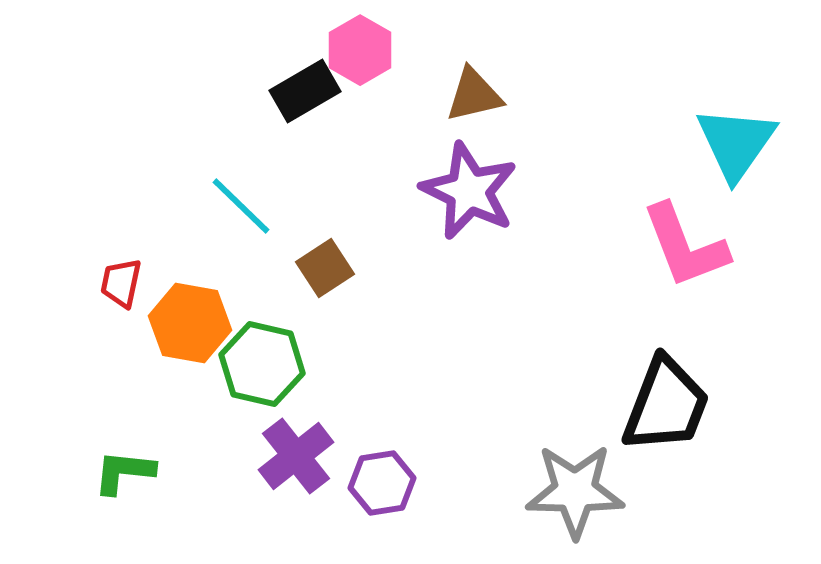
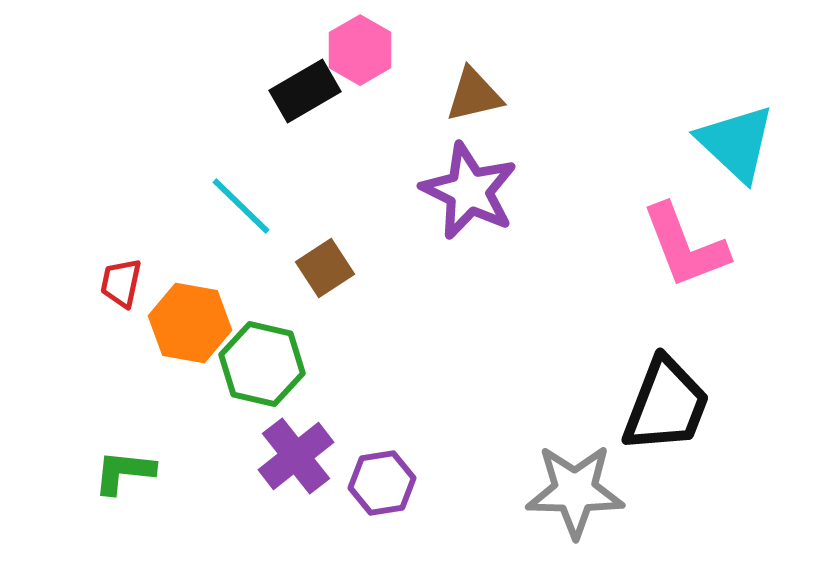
cyan triangle: rotated 22 degrees counterclockwise
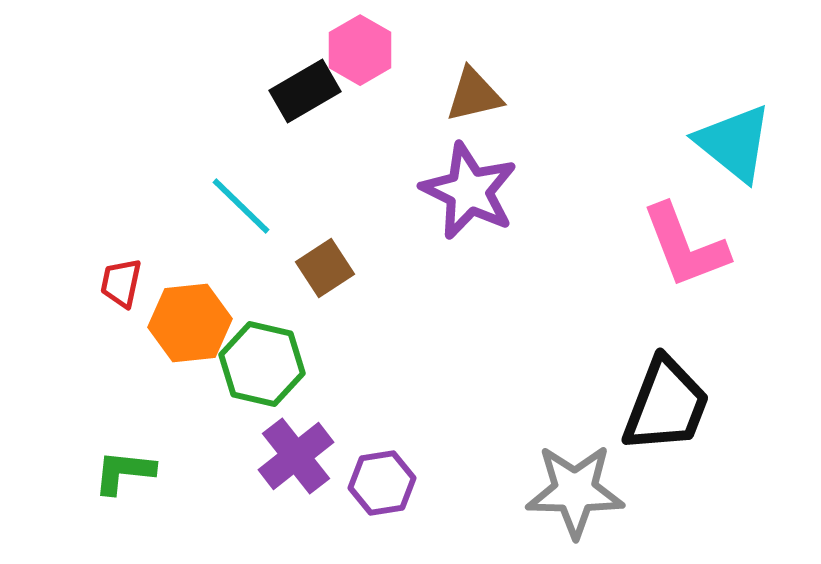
cyan triangle: moved 2 px left; rotated 4 degrees counterclockwise
orange hexagon: rotated 16 degrees counterclockwise
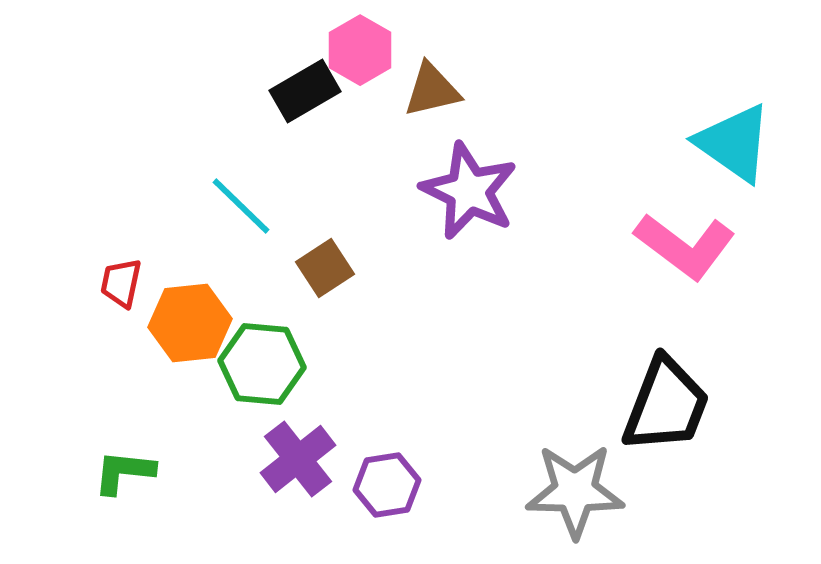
brown triangle: moved 42 px left, 5 px up
cyan triangle: rotated 4 degrees counterclockwise
pink L-shape: rotated 32 degrees counterclockwise
green hexagon: rotated 8 degrees counterclockwise
purple cross: moved 2 px right, 3 px down
purple hexagon: moved 5 px right, 2 px down
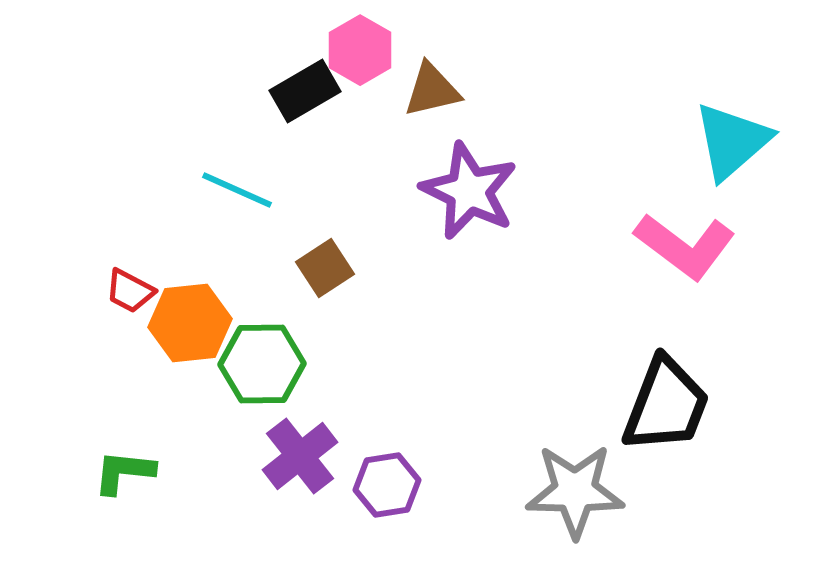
cyan triangle: moved 2 px left, 2 px up; rotated 44 degrees clockwise
cyan line: moved 4 px left, 16 px up; rotated 20 degrees counterclockwise
red trapezoid: moved 9 px right, 8 px down; rotated 74 degrees counterclockwise
green hexagon: rotated 6 degrees counterclockwise
purple cross: moved 2 px right, 3 px up
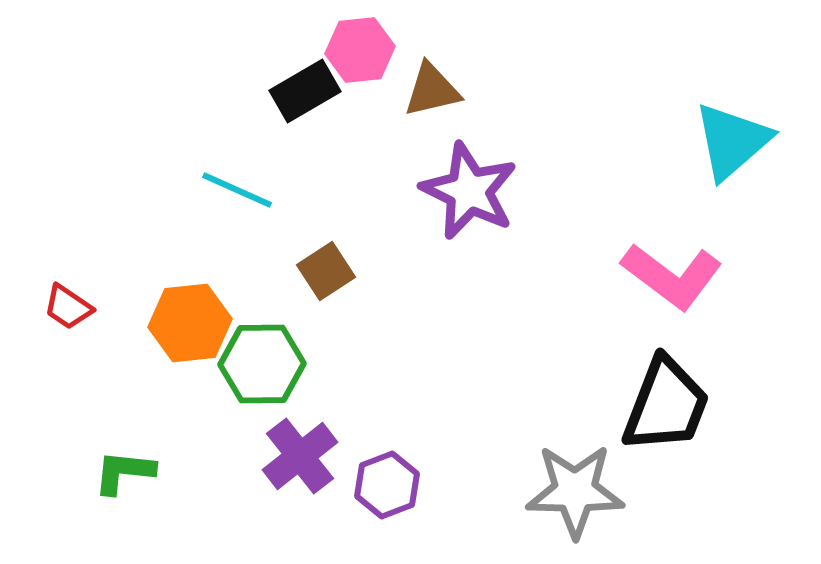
pink hexagon: rotated 24 degrees clockwise
pink L-shape: moved 13 px left, 30 px down
brown square: moved 1 px right, 3 px down
red trapezoid: moved 62 px left, 16 px down; rotated 6 degrees clockwise
purple hexagon: rotated 12 degrees counterclockwise
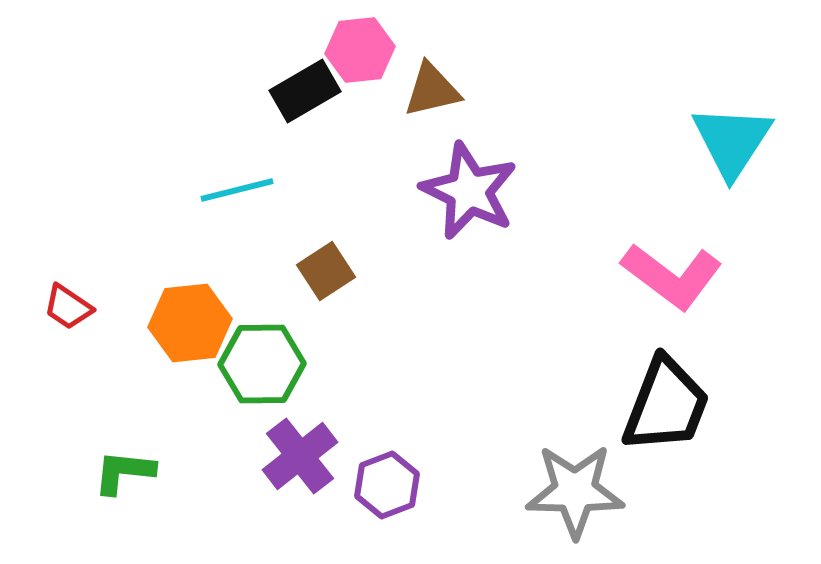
cyan triangle: rotated 16 degrees counterclockwise
cyan line: rotated 38 degrees counterclockwise
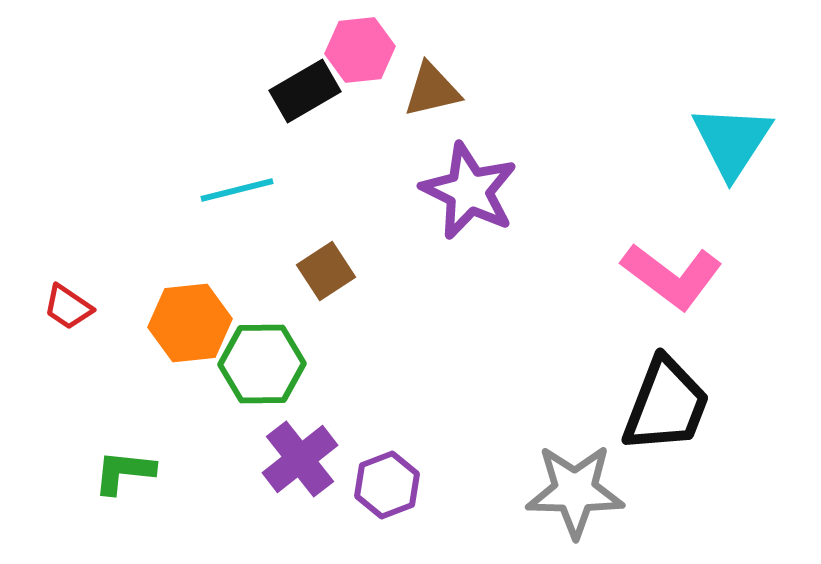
purple cross: moved 3 px down
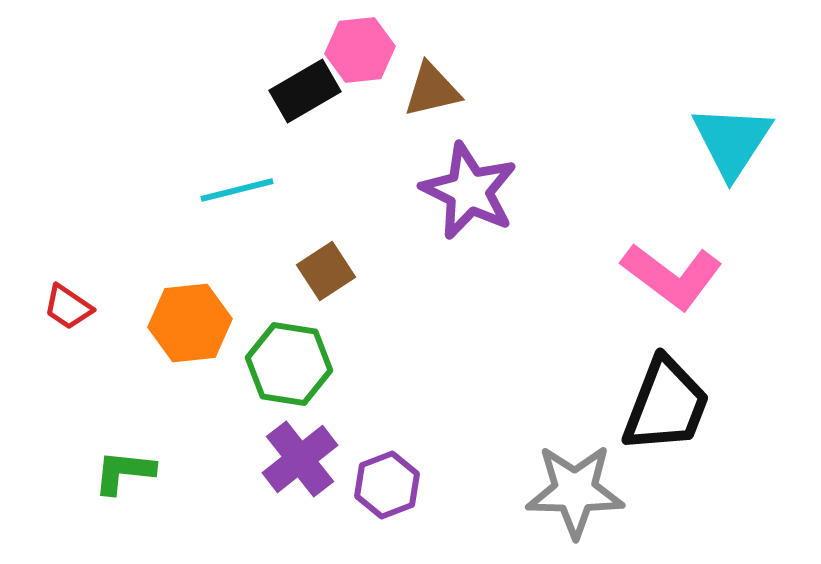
green hexagon: moved 27 px right; rotated 10 degrees clockwise
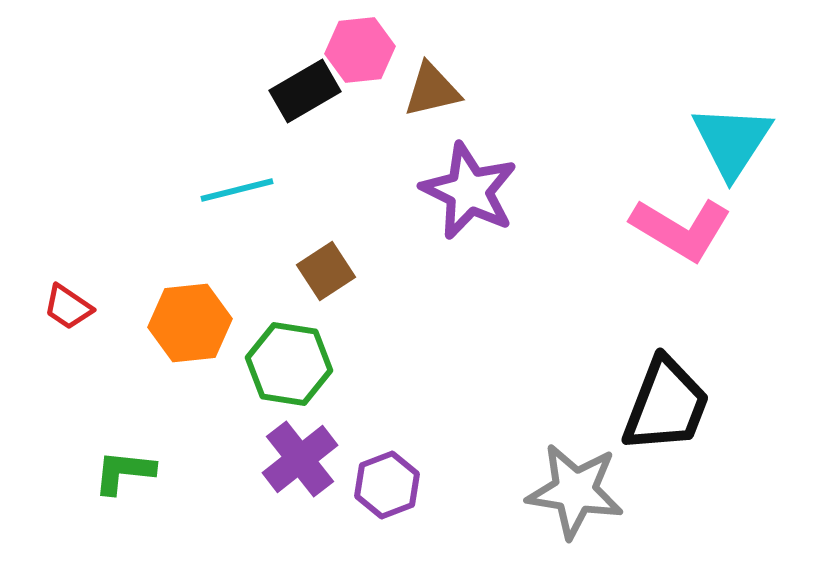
pink L-shape: moved 9 px right, 47 px up; rotated 6 degrees counterclockwise
gray star: rotated 8 degrees clockwise
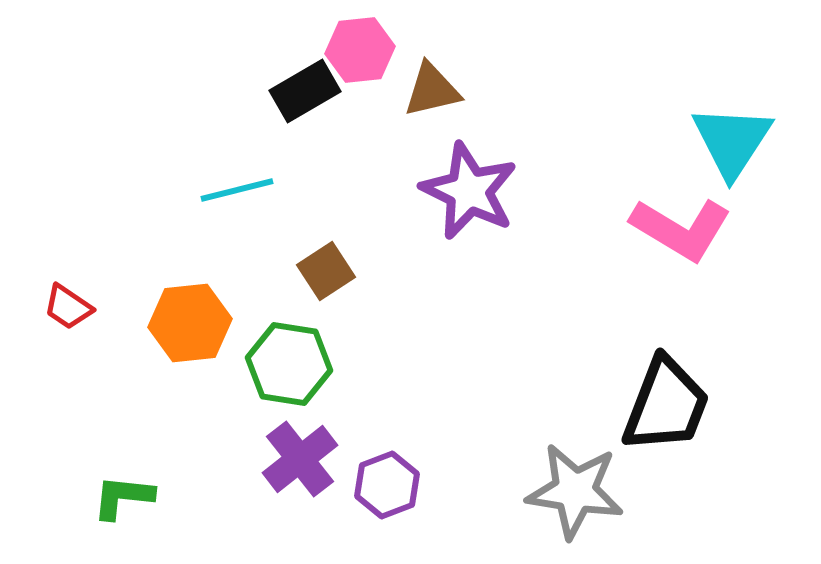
green L-shape: moved 1 px left, 25 px down
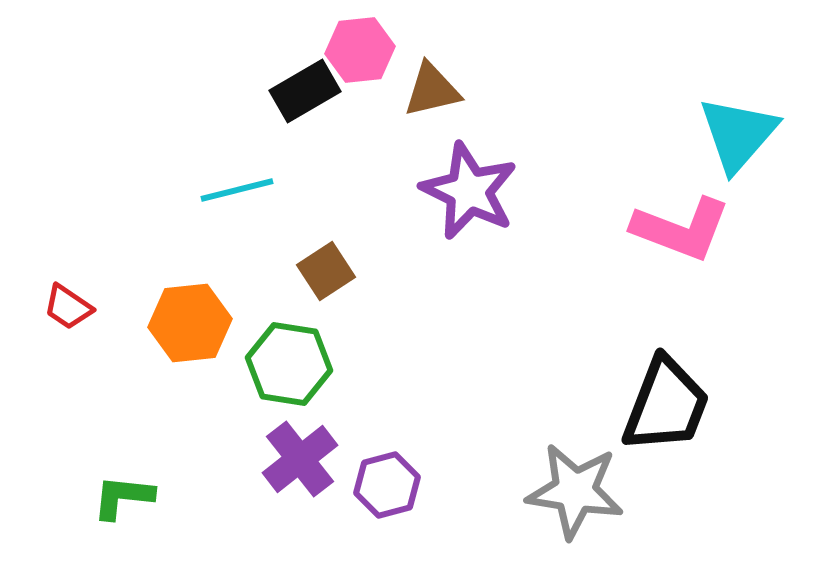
cyan triangle: moved 6 px right, 7 px up; rotated 8 degrees clockwise
pink L-shape: rotated 10 degrees counterclockwise
purple hexagon: rotated 6 degrees clockwise
